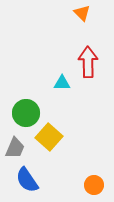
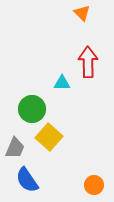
green circle: moved 6 px right, 4 px up
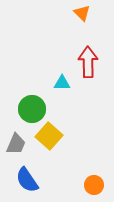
yellow square: moved 1 px up
gray trapezoid: moved 1 px right, 4 px up
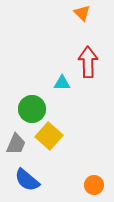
blue semicircle: rotated 16 degrees counterclockwise
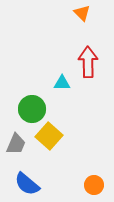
blue semicircle: moved 4 px down
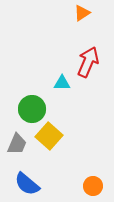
orange triangle: rotated 42 degrees clockwise
red arrow: rotated 24 degrees clockwise
gray trapezoid: moved 1 px right
orange circle: moved 1 px left, 1 px down
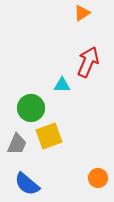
cyan triangle: moved 2 px down
green circle: moved 1 px left, 1 px up
yellow square: rotated 28 degrees clockwise
orange circle: moved 5 px right, 8 px up
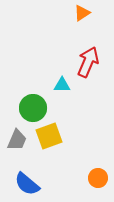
green circle: moved 2 px right
gray trapezoid: moved 4 px up
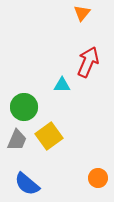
orange triangle: rotated 18 degrees counterclockwise
green circle: moved 9 px left, 1 px up
yellow square: rotated 16 degrees counterclockwise
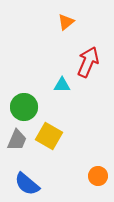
orange triangle: moved 16 px left, 9 px down; rotated 12 degrees clockwise
yellow square: rotated 24 degrees counterclockwise
orange circle: moved 2 px up
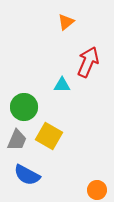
orange circle: moved 1 px left, 14 px down
blue semicircle: moved 9 px up; rotated 12 degrees counterclockwise
